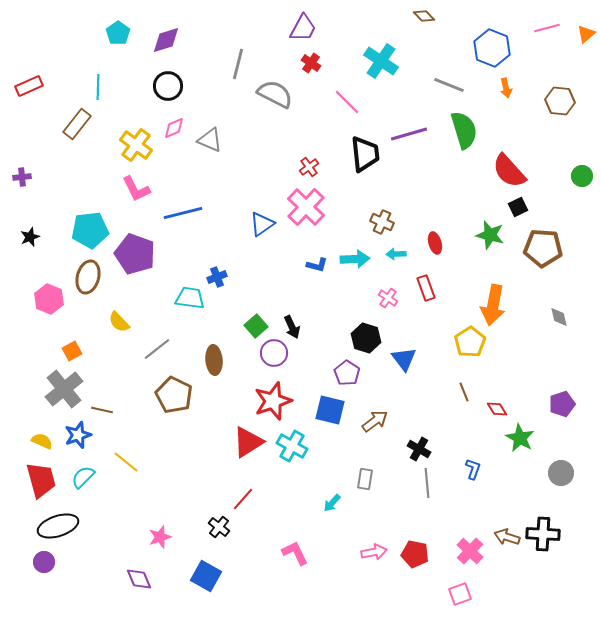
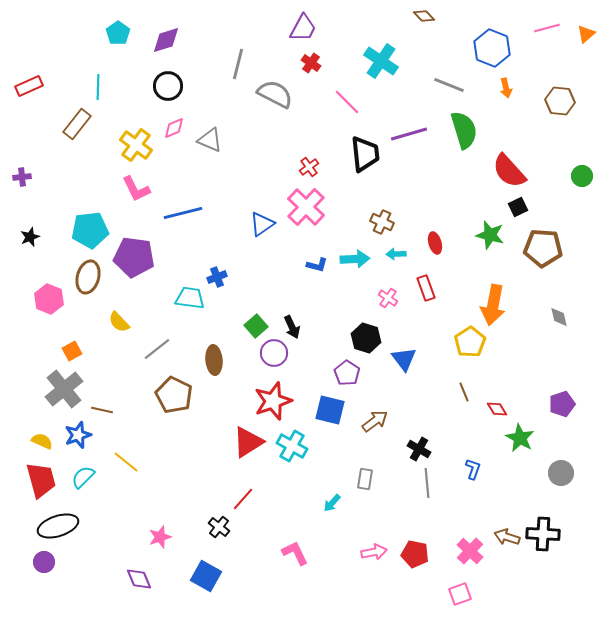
purple pentagon at (135, 254): moved 1 px left, 3 px down; rotated 12 degrees counterclockwise
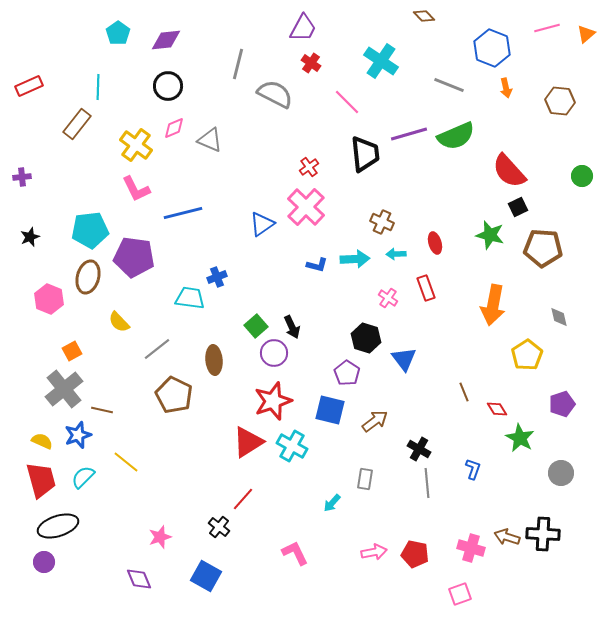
purple diamond at (166, 40): rotated 12 degrees clockwise
green semicircle at (464, 130): moved 8 px left, 6 px down; rotated 84 degrees clockwise
yellow pentagon at (470, 342): moved 57 px right, 13 px down
pink cross at (470, 551): moved 1 px right, 3 px up; rotated 28 degrees counterclockwise
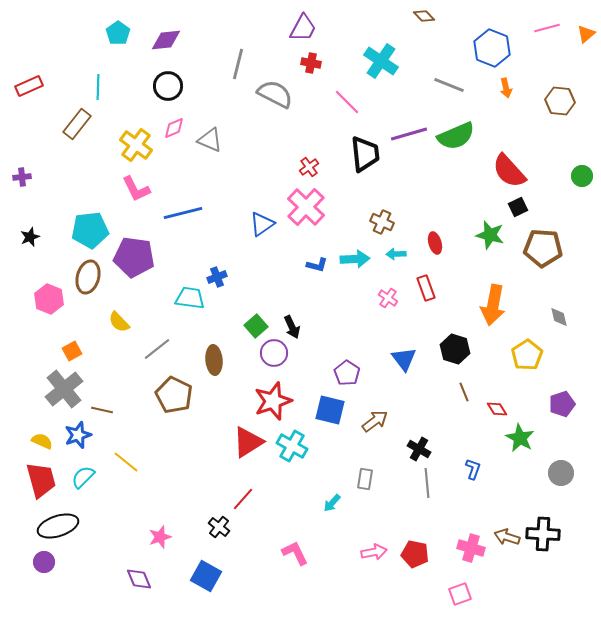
red cross at (311, 63): rotated 24 degrees counterclockwise
black hexagon at (366, 338): moved 89 px right, 11 px down
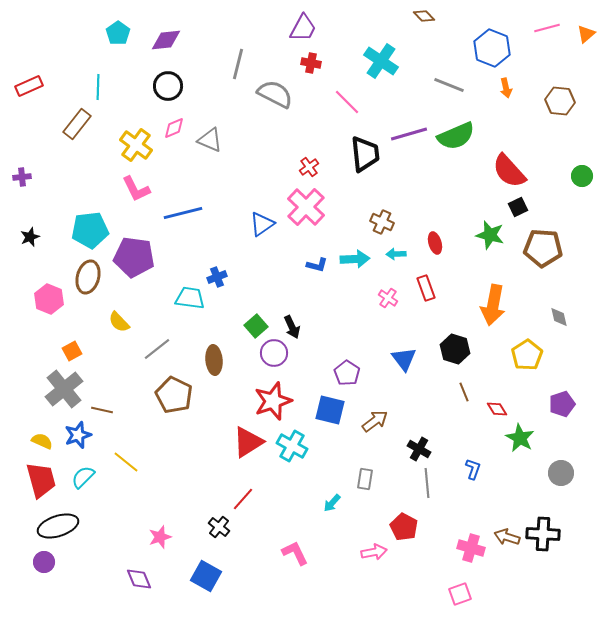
red pentagon at (415, 554): moved 11 px left, 27 px up; rotated 16 degrees clockwise
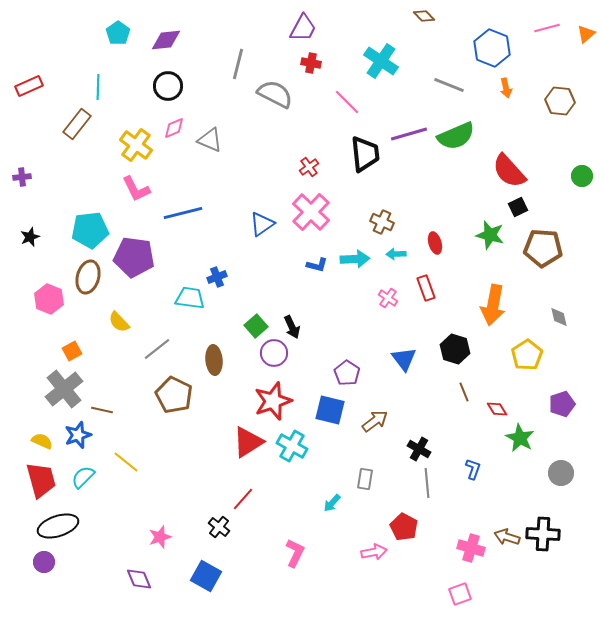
pink cross at (306, 207): moved 5 px right, 5 px down
pink L-shape at (295, 553): rotated 52 degrees clockwise
